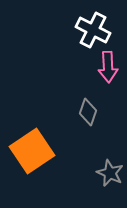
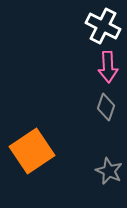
white cross: moved 10 px right, 4 px up
gray diamond: moved 18 px right, 5 px up
gray star: moved 1 px left, 2 px up
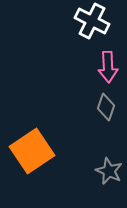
white cross: moved 11 px left, 5 px up
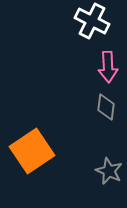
gray diamond: rotated 12 degrees counterclockwise
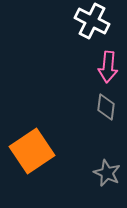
pink arrow: rotated 8 degrees clockwise
gray star: moved 2 px left, 2 px down
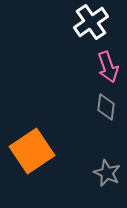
white cross: moved 1 px left, 1 px down; rotated 28 degrees clockwise
pink arrow: rotated 24 degrees counterclockwise
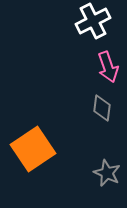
white cross: moved 2 px right, 1 px up; rotated 8 degrees clockwise
gray diamond: moved 4 px left, 1 px down
orange square: moved 1 px right, 2 px up
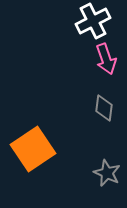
pink arrow: moved 2 px left, 8 px up
gray diamond: moved 2 px right
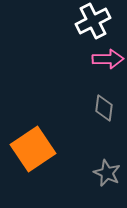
pink arrow: moved 2 px right; rotated 72 degrees counterclockwise
